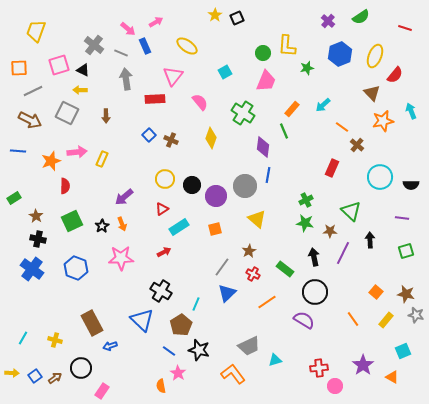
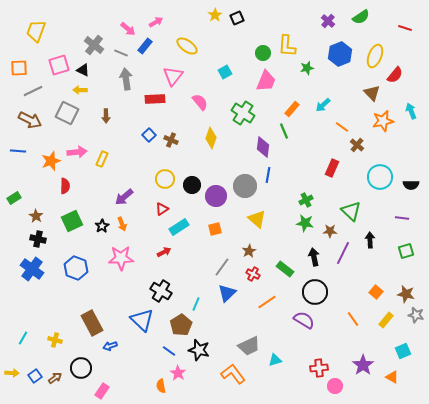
blue rectangle at (145, 46): rotated 63 degrees clockwise
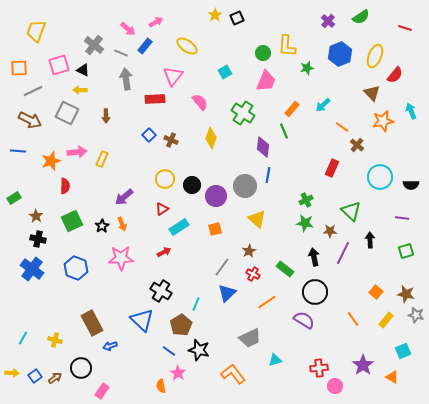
gray trapezoid at (249, 346): moved 1 px right, 8 px up
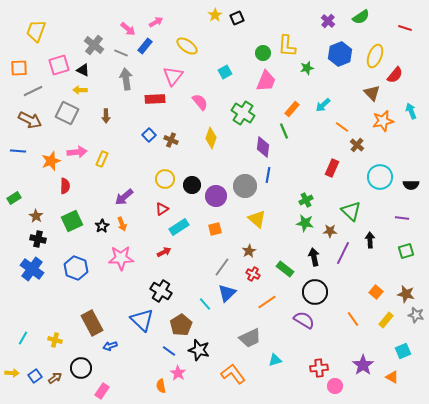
cyan line at (196, 304): moved 9 px right; rotated 64 degrees counterclockwise
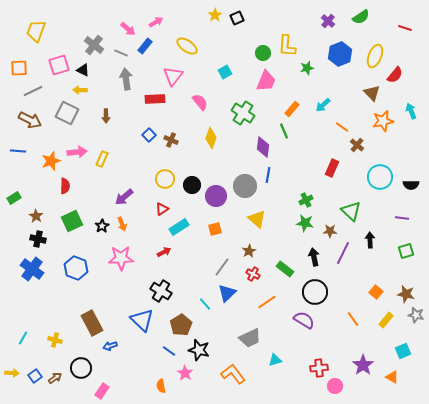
pink star at (178, 373): moved 7 px right
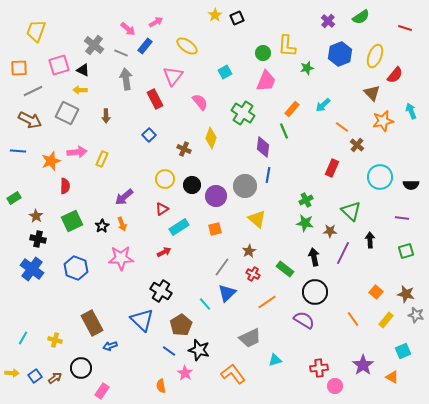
red rectangle at (155, 99): rotated 66 degrees clockwise
brown cross at (171, 140): moved 13 px right, 9 px down
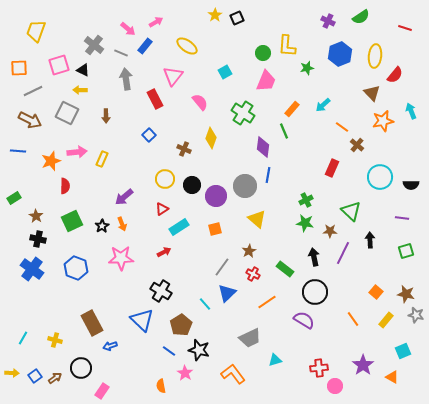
purple cross at (328, 21): rotated 16 degrees counterclockwise
yellow ellipse at (375, 56): rotated 15 degrees counterclockwise
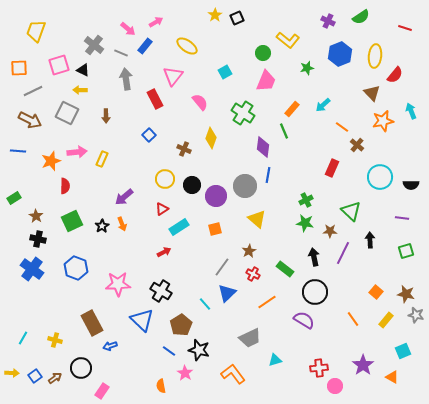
yellow L-shape at (287, 46): moved 1 px right, 6 px up; rotated 55 degrees counterclockwise
pink star at (121, 258): moved 3 px left, 26 px down
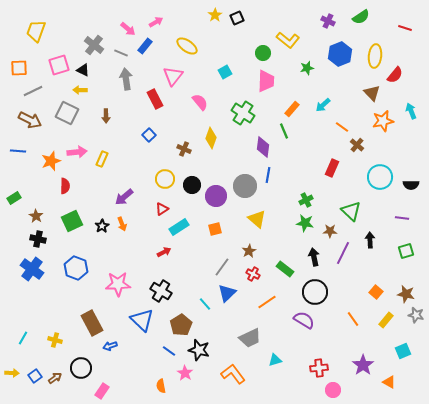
pink trapezoid at (266, 81): rotated 20 degrees counterclockwise
orange triangle at (392, 377): moved 3 px left, 5 px down
pink circle at (335, 386): moved 2 px left, 4 px down
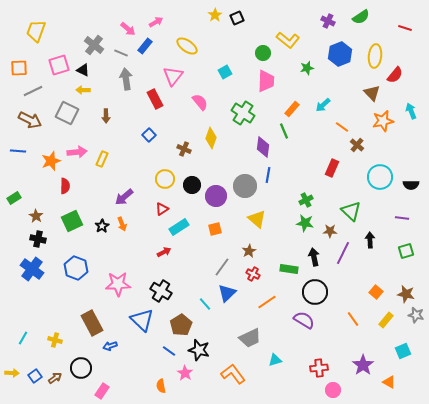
yellow arrow at (80, 90): moved 3 px right
green rectangle at (285, 269): moved 4 px right; rotated 30 degrees counterclockwise
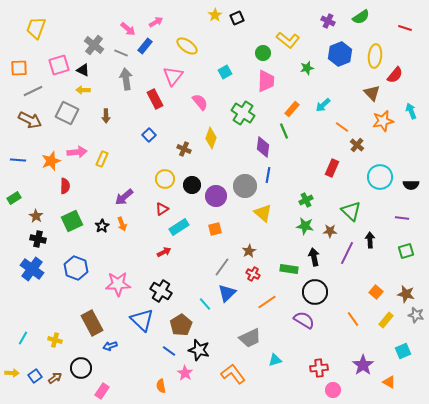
yellow trapezoid at (36, 31): moved 3 px up
blue line at (18, 151): moved 9 px down
yellow triangle at (257, 219): moved 6 px right, 6 px up
green star at (305, 223): moved 3 px down
purple line at (343, 253): moved 4 px right
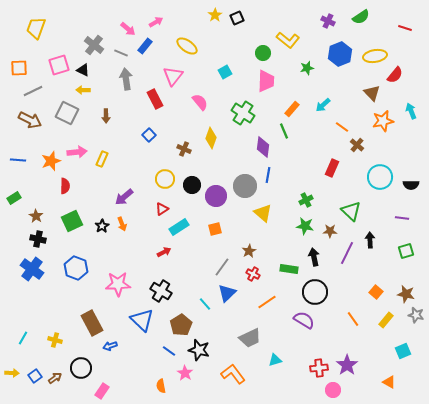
yellow ellipse at (375, 56): rotated 75 degrees clockwise
purple star at (363, 365): moved 16 px left
